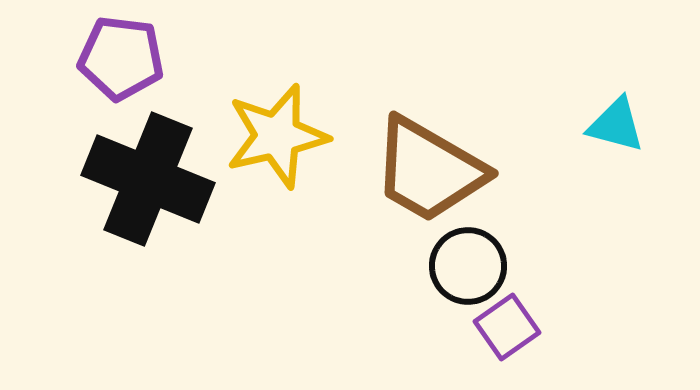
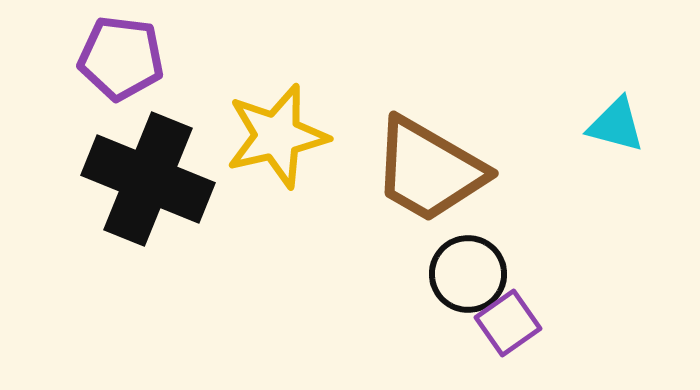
black circle: moved 8 px down
purple square: moved 1 px right, 4 px up
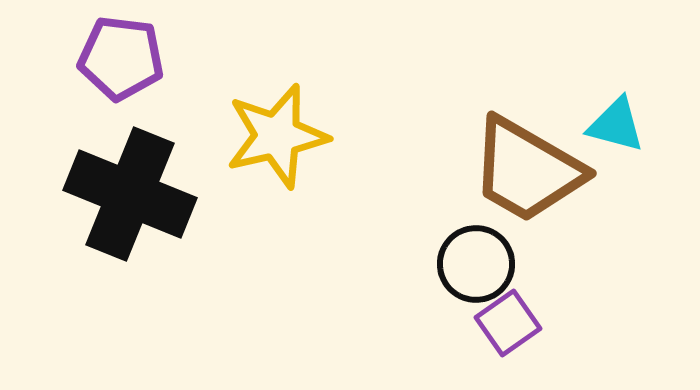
brown trapezoid: moved 98 px right
black cross: moved 18 px left, 15 px down
black circle: moved 8 px right, 10 px up
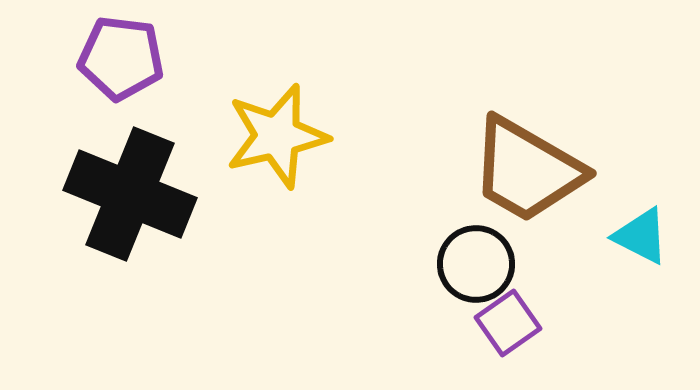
cyan triangle: moved 25 px right, 111 px down; rotated 12 degrees clockwise
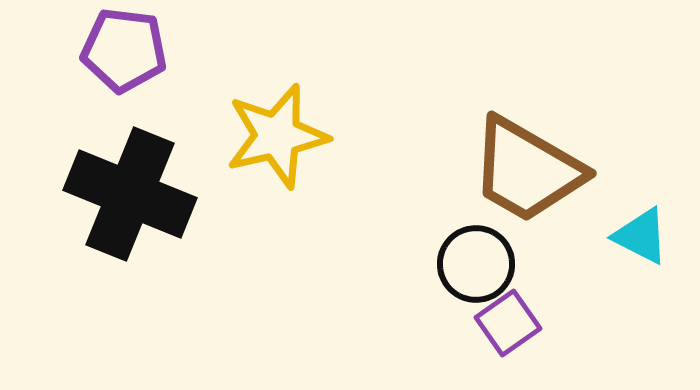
purple pentagon: moved 3 px right, 8 px up
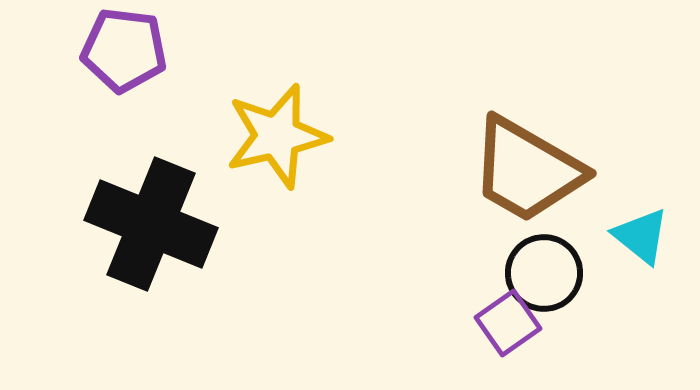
black cross: moved 21 px right, 30 px down
cyan triangle: rotated 12 degrees clockwise
black circle: moved 68 px right, 9 px down
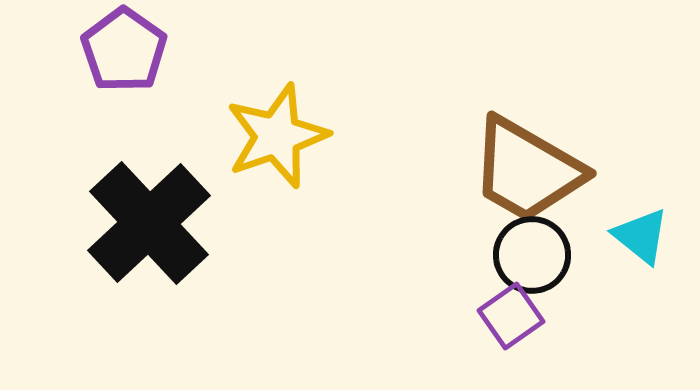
purple pentagon: rotated 28 degrees clockwise
yellow star: rotated 6 degrees counterclockwise
black cross: moved 2 px left, 1 px up; rotated 25 degrees clockwise
black circle: moved 12 px left, 18 px up
purple square: moved 3 px right, 7 px up
